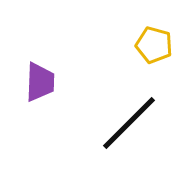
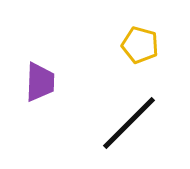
yellow pentagon: moved 14 px left
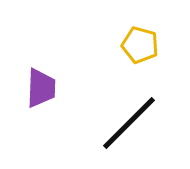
purple trapezoid: moved 1 px right, 6 px down
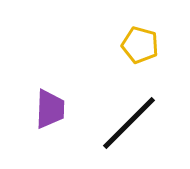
purple trapezoid: moved 9 px right, 21 px down
